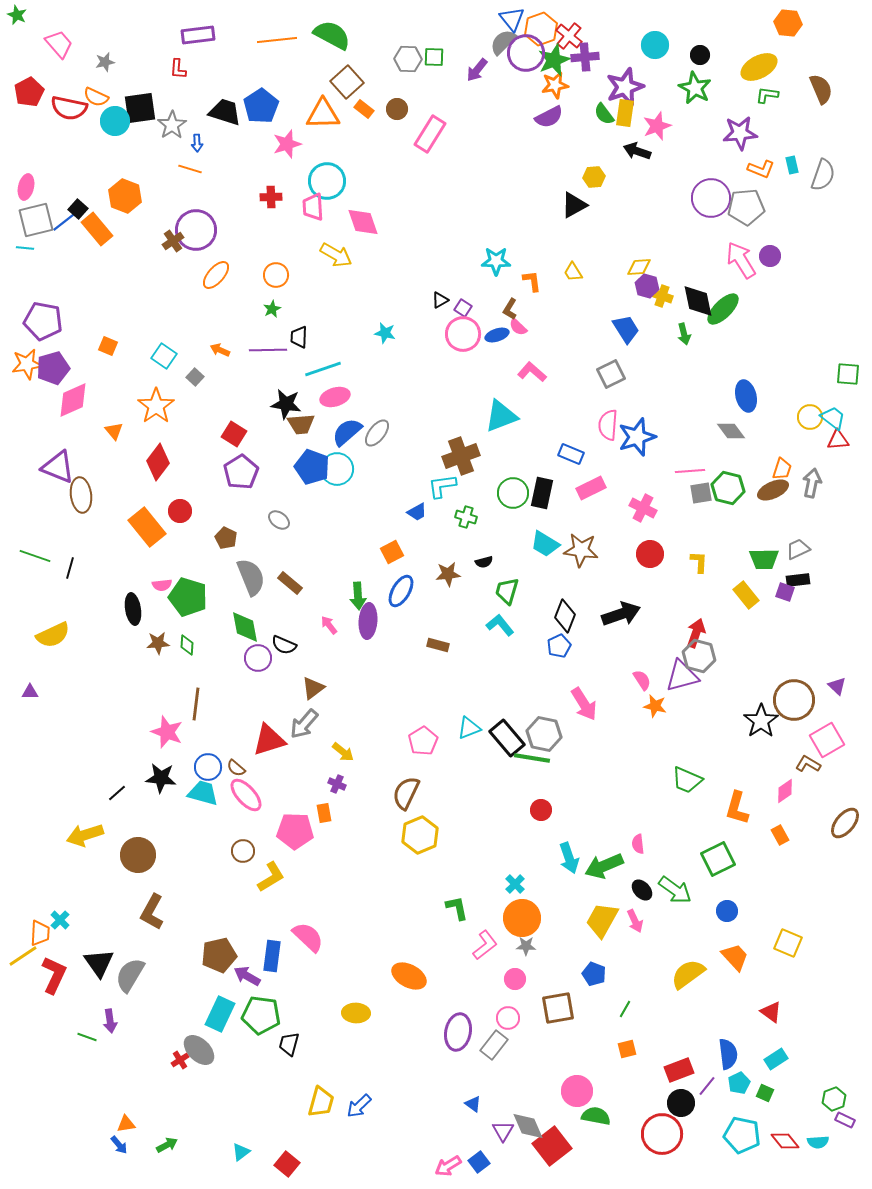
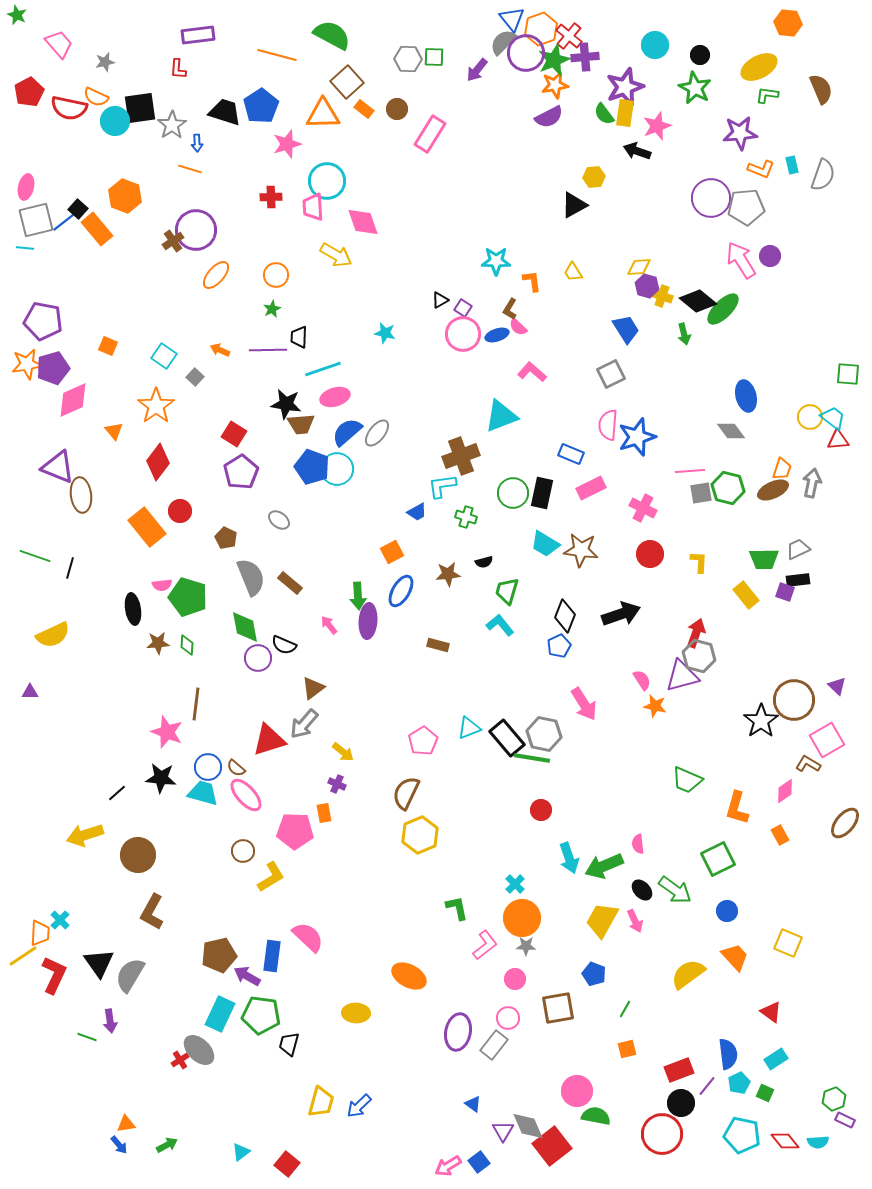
orange line at (277, 40): moved 15 px down; rotated 21 degrees clockwise
black diamond at (698, 301): rotated 39 degrees counterclockwise
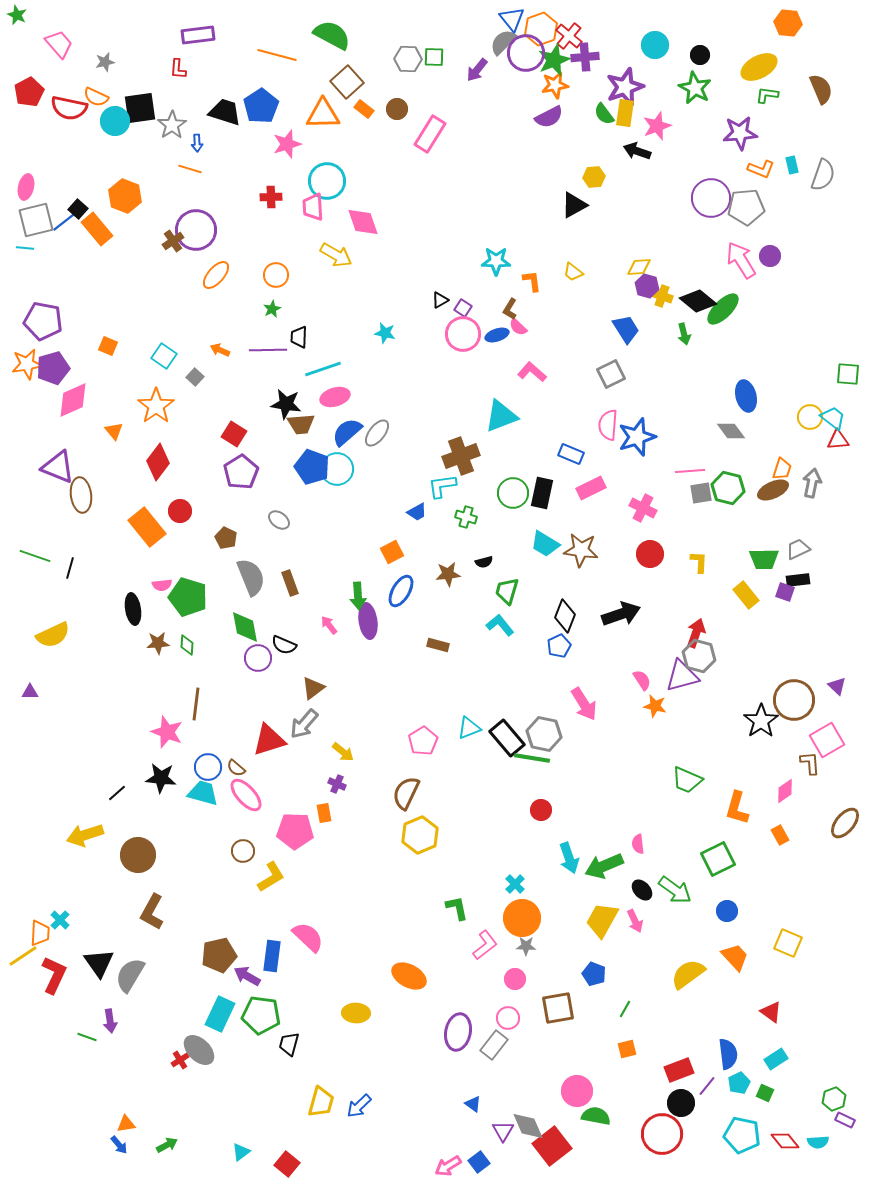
yellow trapezoid at (573, 272): rotated 20 degrees counterclockwise
brown rectangle at (290, 583): rotated 30 degrees clockwise
purple ellipse at (368, 621): rotated 12 degrees counterclockwise
brown L-shape at (808, 764): moved 2 px right, 1 px up; rotated 55 degrees clockwise
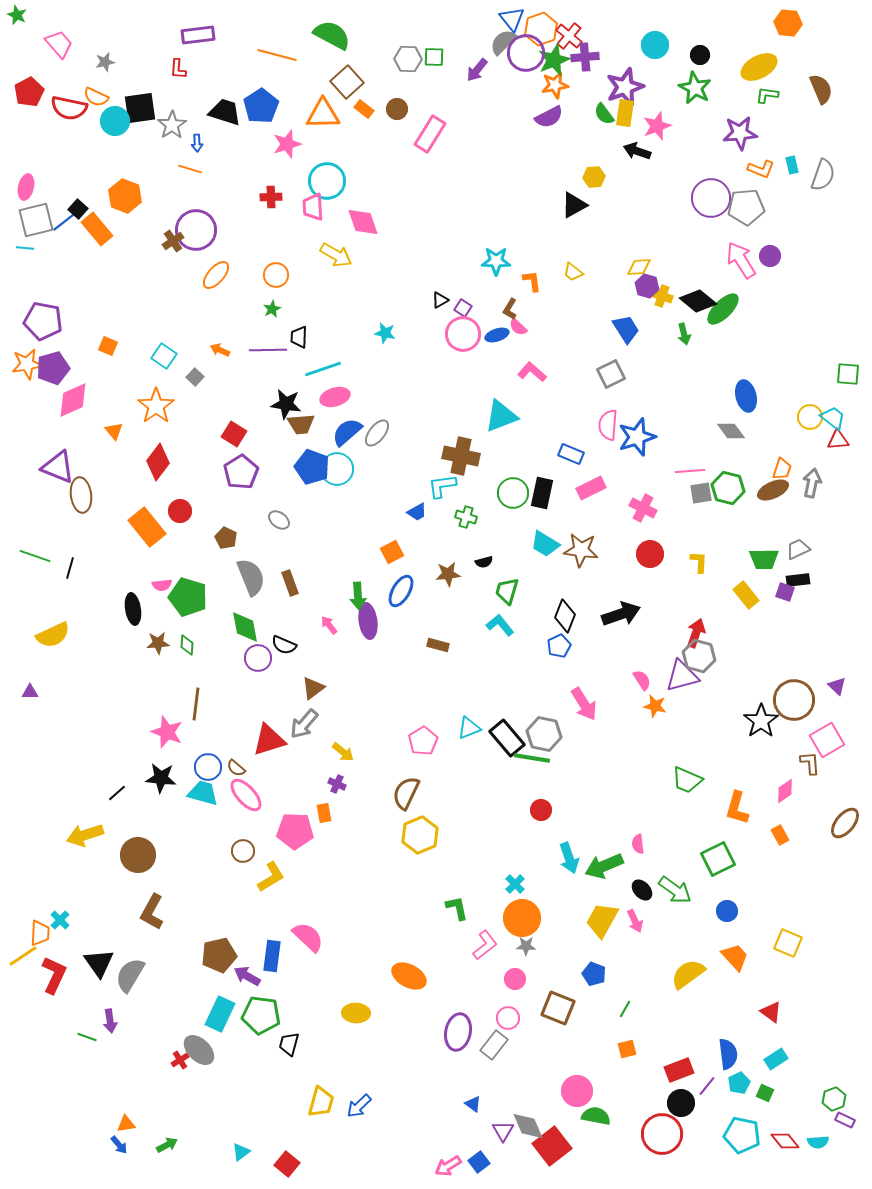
brown cross at (461, 456): rotated 33 degrees clockwise
brown square at (558, 1008): rotated 32 degrees clockwise
